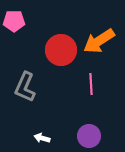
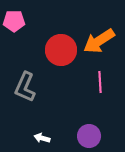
pink line: moved 9 px right, 2 px up
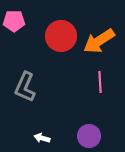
red circle: moved 14 px up
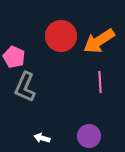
pink pentagon: moved 36 px down; rotated 25 degrees clockwise
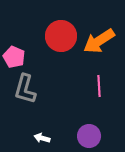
pink line: moved 1 px left, 4 px down
gray L-shape: moved 2 px down; rotated 8 degrees counterclockwise
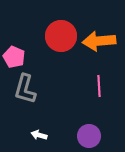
orange arrow: rotated 28 degrees clockwise
white arrow: moved 3 px left, 3 px up
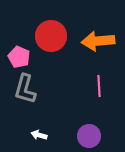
red circle: moved 10 px left
orange arrow: moved 1 px left
pink pentagon: moved 5 px right
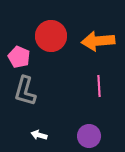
gray L-shape: moved 2 px down
